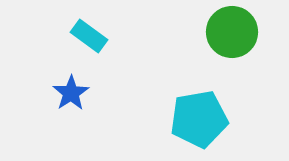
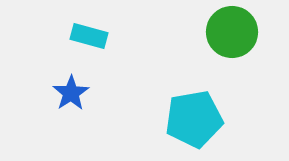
cyan rectangle: rotated 21 degrees counterclockwise
cyan pentagon: moved 5 px left
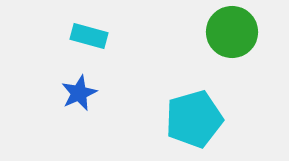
blue star: moved 8 px right; rotated 9 degrees clockwise
cyan pentagon: rotated 6 degrees counterclockwise
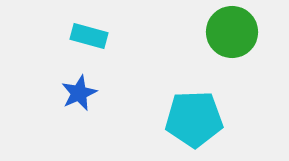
cyan pentagon: rotated 14 degrees clockwise
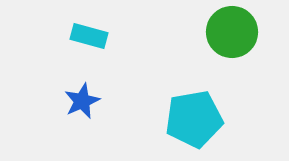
blue star: moved 3 px right, 8 px down
cyan pentagon: rotated 8 degrees counterclockwise
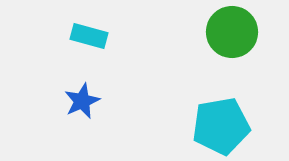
cyan pentagon: moved 27 px right, 7 px down
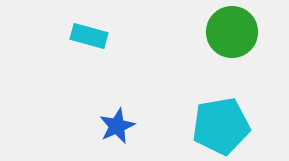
blue star: moved 35 px right, 25 px down
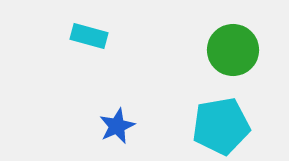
green circle: moved 1 px right, 18 px down
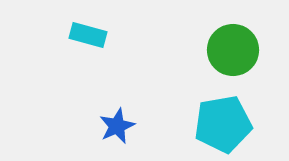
cyan rectangle: moved 1 px left, 1 px up
cyan pentagon: moved 2 px right, 2 px up
